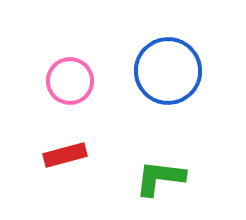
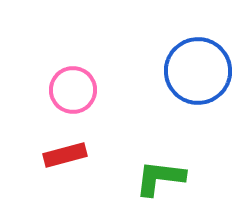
blue circle: moved 30 px right
pink circle: moved 3 px right, 9 px down
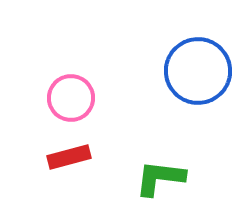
pink circle: moved 2 px left, 8 px down
red rectangle: moved 4 px right, 2 px down
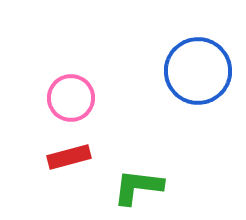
green L-shape: moved 22 px left, 9 px down
